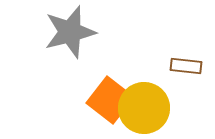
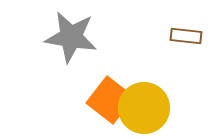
gray star: moved 1 px right, 5 px down; rotated 24 degrees clockwise
brown rectangle: moved 30 px up
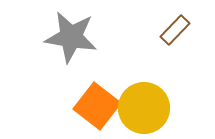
brown rectangle: moved 11 px left, 6 px up; rotated 52 degrees counterclockwise
orange square: moved 13 px left, 6 px down
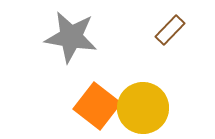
brown rectangle: moved 5 px left
yellow circle: moved 1 px left
